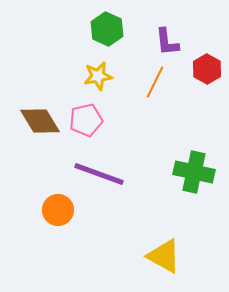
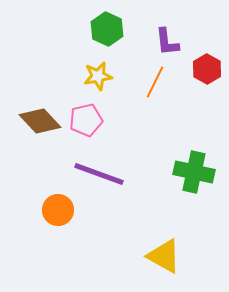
brown diamond: rotated 12 degrees counterclockwise
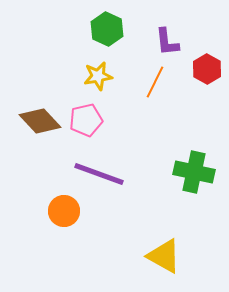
orange circle: moved 6 px right, 1 px down
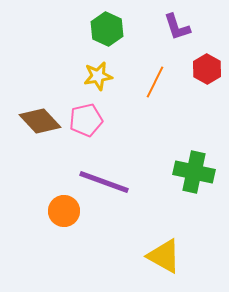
purple L-shape: moved 10 px right, 15 px up; rotated 12 degrees counterclockwise
purple line: moved 5 px right, 8 px down
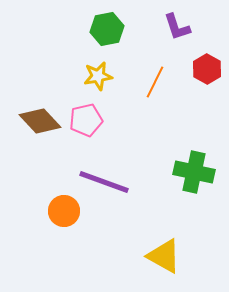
green hexagon: rotated 24 degrees clockwise
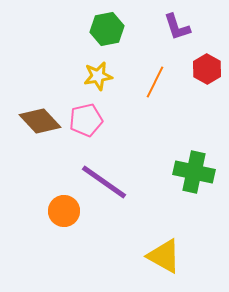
purple line: rotated 15 degrees clockwise
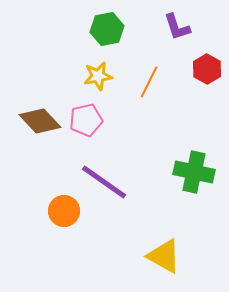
orange line: moved 6 px left
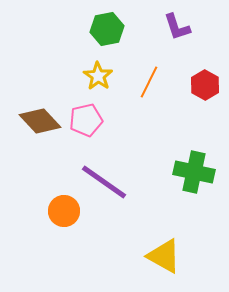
red hexagon: moved 2 px left, 16 px down
yellow star: rotated 28 degrees counterclockwise
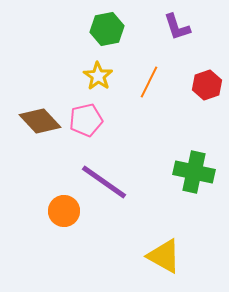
red hexagon: moved 2 px right; rotated 12 degrees clockwise
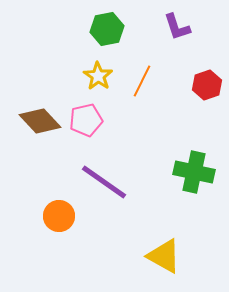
orange line: moved 7 px left, 1 px up
orange circle: moved 5 px left, 5 px down
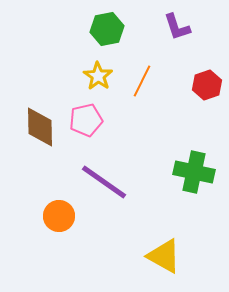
brown diamond: moved 6 px down; rotated 42 degrees clockwise
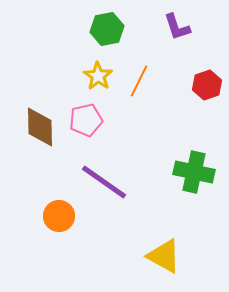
orange line: moved 3 px left
